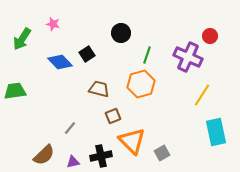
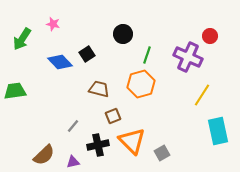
black circle: moved 2 px right, 1 px down
gray line: moved 3 px right, 2 px up
cyan rectangle: moved 2 px right, 1 px up
black cross: moved 3 px left, 11 px up
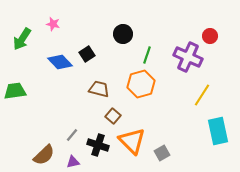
brown square: rotated 28 degrees counterclockwise
gray line: moved 1 px left, 9 px down
black cross: rotated 30 degrees clockwise
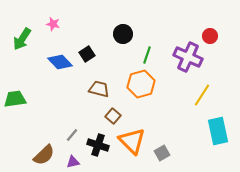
green trapezoid: moved 8 px down
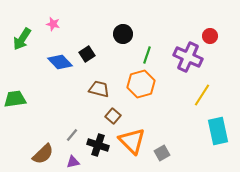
brown semicircle: moved 1 px left, 1 px up
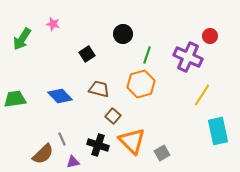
blue diamond: moved 34 px down
gray line: moved 10 px left, 4 px down; rotated 64 degrees counterclockwise
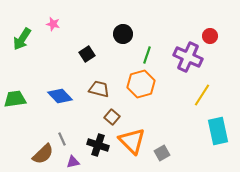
brown square: moved 1 px left, 1 px down
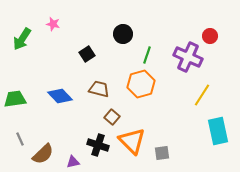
gray line: moved 42 px left
gray square: rotated 21 degrees clockwise
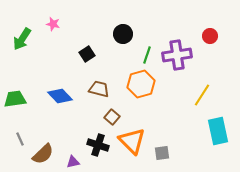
purple cross: moved 11 px left, 2 px up; rotated 32 degrees counterclockwise
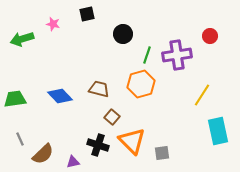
green arrow: rotated 40 degrees clockwise
black square: moved 40 px up; rotated 21 degrees clockwise
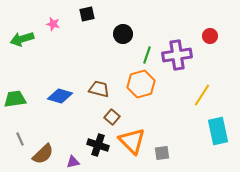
blue diamond: rotated 30 degrees counterclockwise
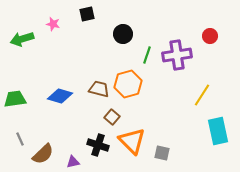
orange hexagon: moved 13 px left
gray square: rotated 21 degrees clockwise
